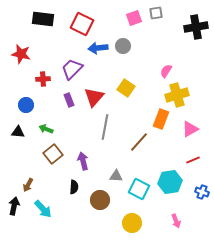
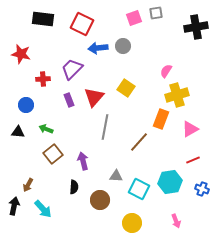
blue cross: moved 3 px up
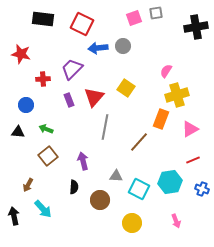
brown square: moved 5 px left, 2 px down
black arrow: moved 10 px down; rotated 24 degrees counterclockwise
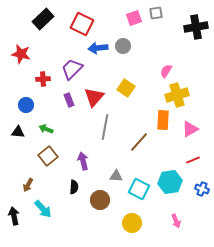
black rectangle: rotated 50 degrees counterclockwise
orange rectangle: moved 2 px right, 1 px down; rotated 18 degrees counterclockwise
